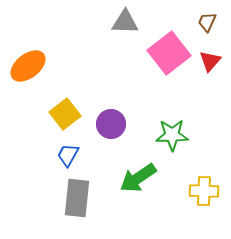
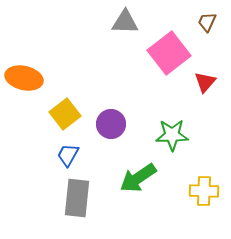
red triangle: moved 5 px left, 21 px down
orange ellipse: moved 4 px left, 12 px down; rotated 51 degrees clockwise
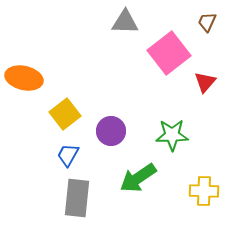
purple circle: moved 7 px down
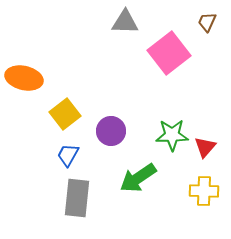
red triangle: moved 65 px down
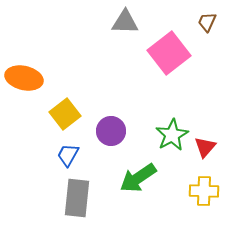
green star: rotated 28 degrees counterclockwise
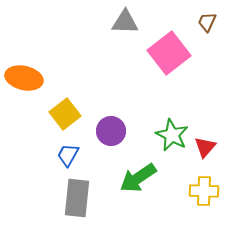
green star: rotated 16 degrees counterclockwise
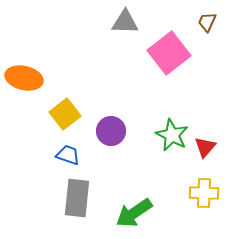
blue trapezoid: rotated 80 degrees clockwise
green arrow: moved 4 px left, 35 px down
yellow cross: moved 2 px down
